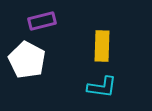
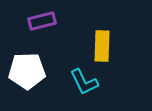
white pentagon: moved 11 px down; rotated 30 degrees counterclockwise
cyan L-shape: moved 18 px left, 5 px up; rotated 56 degrees clockwise
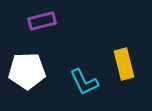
yellow rectangle: moved 22 px right, 18 px down; rotated 16 degrees counterclockwise
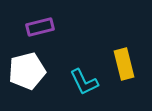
purple rectangle: moved 2 px left, 6 px down
white pentagon: rotated 12 degrees counterclockwise
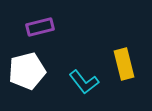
cyan L-shape: rotated 12 degrees counterclockwise
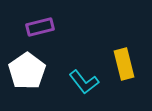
white pentagon: rotated 21 degrees counterclockwise
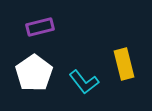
white pentagon: moved 7 px right, 2 px down
